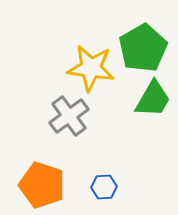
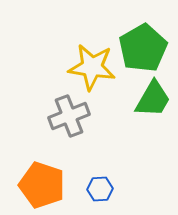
yellow star: moved 1 px right, 1 px up
gray cross: rotated 15 degrees clockwise
blue hexagon: moved 4 px left, 2 px down
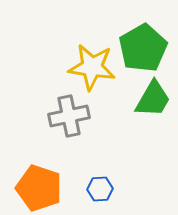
gray cross: rotated 9 degrees clockwise
orange pentagon: moved 3 px left, 3 px down
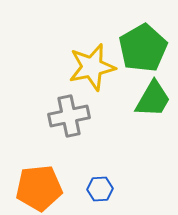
yellow star: rotated 21 degrees counterclockwise
orange pentagon: rotated 24 degrees counterclockwise
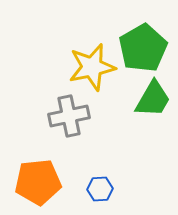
orange pentagon: moved 1 px left, 6 px up
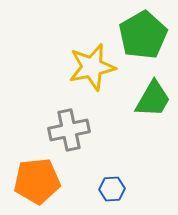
green pentagon: moved 13 px up
gray cross: moved 14 px down
orange pentagon: moved 1 px left, 1 px up
blue hexagon: moved 12 px right
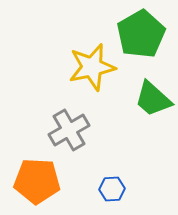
green pentagon: moved 2 px left, 1 px up
green trapezoid: rotated 102 degrees clockwise
gray cross: rotated 18 degrees counterclockwise
orange pentagon: rotated 9 degrees clockwise
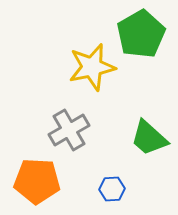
green trapezoid: moved 4 px left, 39 px down
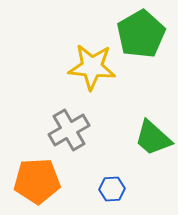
yellow star: rotated 18 degrees clockwise
green trapezoid: moved 4 px right
orange pentagon: rotated 6 degrees counterclockwise
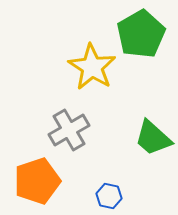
yellow star: rotated 27 degrees clockwise
orange pentagon: rotated 15 degrees counterclockwise
blue hexagon: moved 3 px left, 7 px down; rotated 15 degrees clockwise
